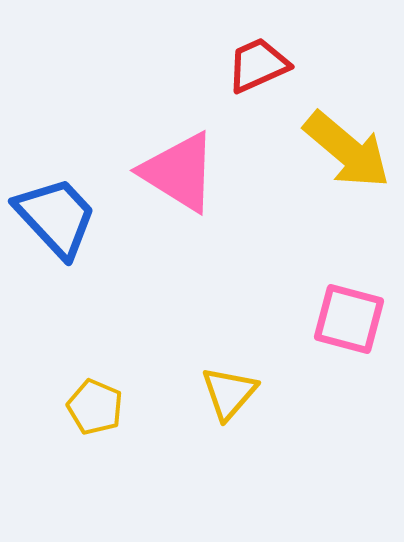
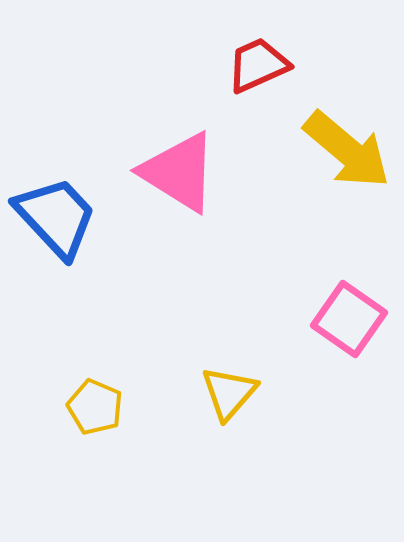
pink square: rotated 20 degrees clockwise
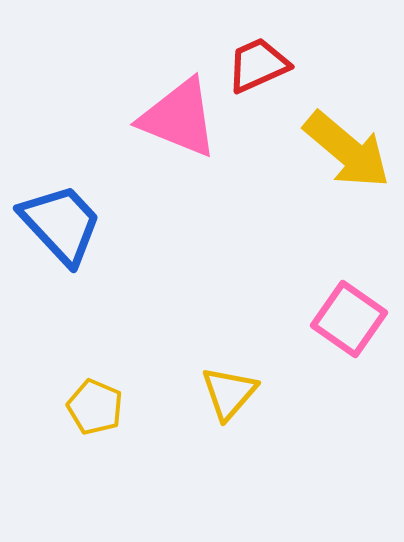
pink triangle: moved 54 px up; rotated 10 degrees counterclockwise
blue trapezoid: moved 5 px right, 7 px down
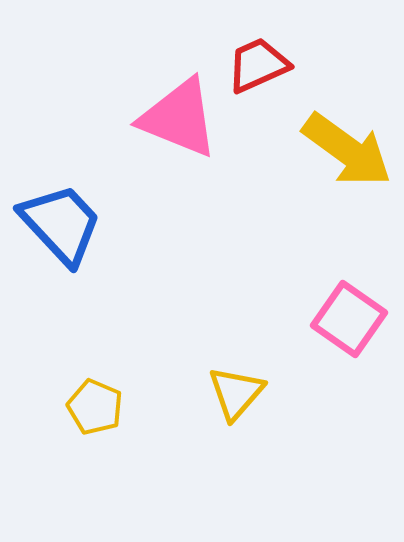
yellow arrow: rotated 4 degrees counterclockwise
yellow triangle: moved 7 px right
